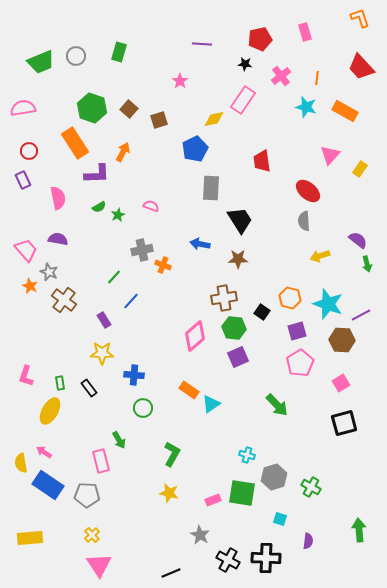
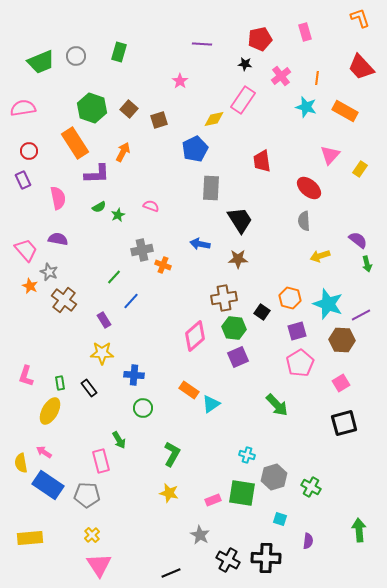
red ellipse at (308, 191): moved 1 px right, 3 px up
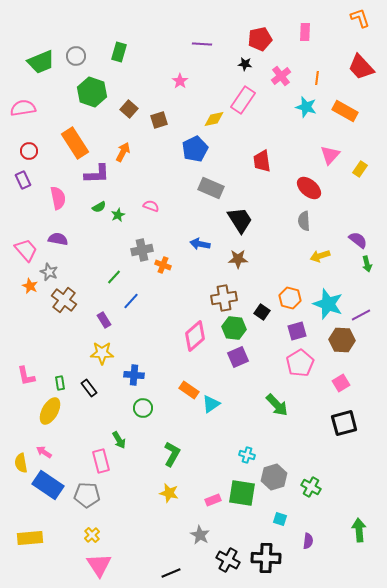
pink rectangle at (305, 32): rotated 18 degrees clockwise
green hexagon at (92, 108): moved 16 px up
gray rectangle at (211, 188): rotated 70 degrees counterclockwise
pink L-shape at (26, 376): rotated 30 degrees counterclockwise
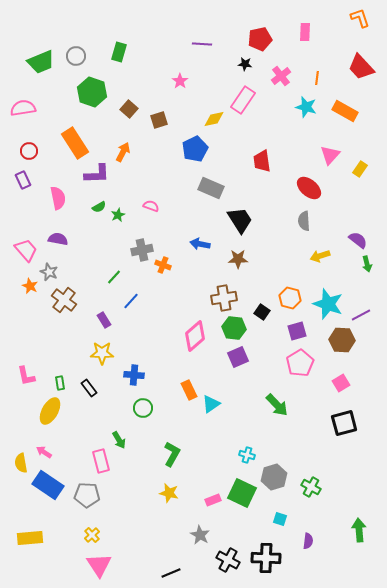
orange rectangle at (189, 390): rotated 30 degrees clockwise
green square at (242, 493): rotated 16 degrees clockwise
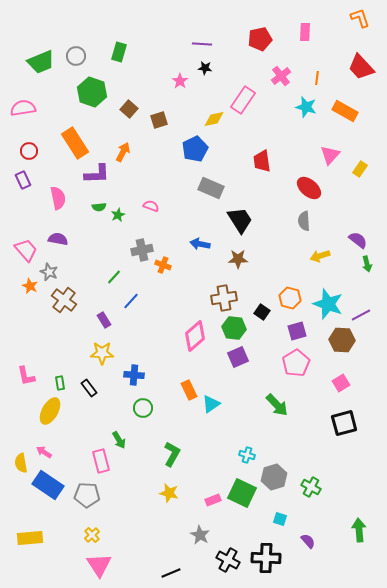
black star at (245, 64): moved 40 px left, 4 px down
green semicircle at (99, 207): rotated 24 degrees clockwise
pink pentagon at (300, 363): moved 4 px left
purple semicircle at (308, 541): rotated 49 degrees counterclockwise
